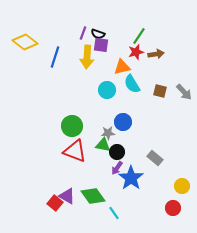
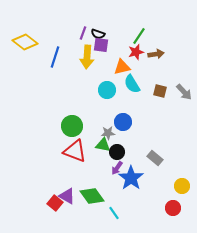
green diamond: moved 1 px left
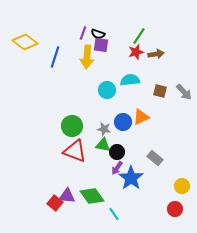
orange triangle: moved 19 px right, 50 px down; rotated 12 degrees counterclockwise
cyan semicircle: moved 2 px left, 4 px up; rotated 114 degrees clockwise
gray star: moved 4 px left, 4 px up; rotated 16 degrees clockwise
purple triangle: rotated 24 degrees counterclockwise
red circle: moved 2 px right, 1 px down
cyan line: moved 1 px down
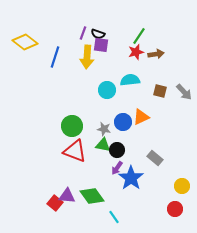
black circle: moved 2 px up
cyan line: moved 3 px down
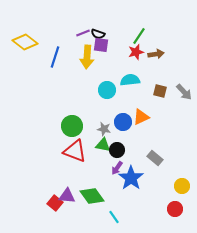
purple line: rotated 48 degrees clockwise
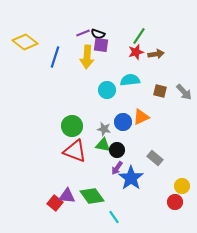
red circle: moved 7 px up
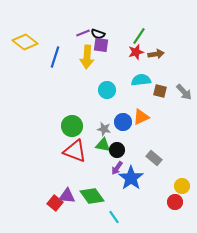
cyan semicircle: moved 11 px right
gray rectangle: moved 1 px left
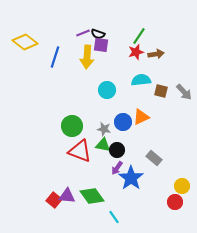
brown square: moved 1 px right
red triangle: moved 5 px right
red square: moved 1 px left, 3 px up
